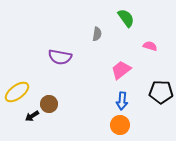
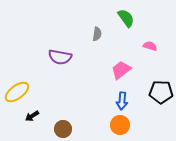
brown circle: moved 14 px right, 25 px down
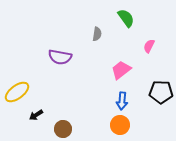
pink semicircle: moved 1 px left; rotated 80 degrees counterclockwise
black arrow: moved 4 px right, 1 px up
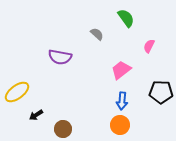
gray semicircle: rotated 56 degrees counterclockwise
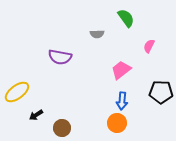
gray semicircle: rotated 136 degrees clockwise
orange circle: moved 3 px left, 2 px up
brown circle: moved 1 px left, 1 px up
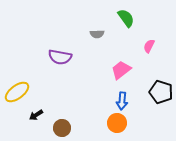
black pentagon: rotated 15 degrees clockwise
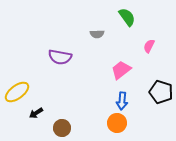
green semicircle: moved 1 px right, 1 px up
black arrow: moved 2 px up
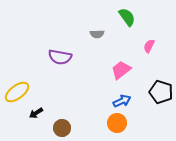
blue arrow: rotated 120 degrees counterclockwise
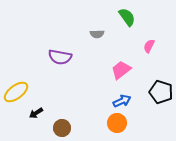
yellow ellipse: moved 1 px left
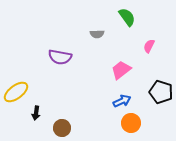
black arrow: rotated 48 degrees counterclockwise
orange circle: moved 14 px right
